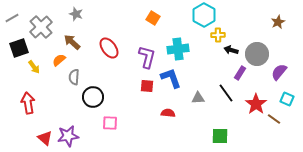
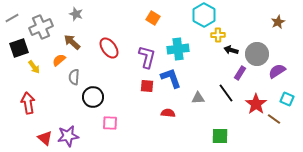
gray cross: rotated 20 degrees clockwise
purple semicircle: moved 2 px left, 1 px up; rotated 18 degrees clockwise
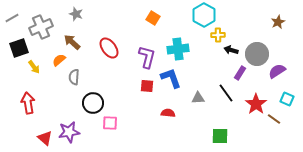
black circle: moved 6 px down
purple star: moved 1 px right, 4 px up
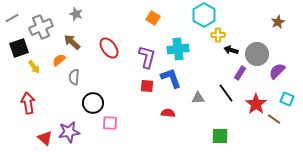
purple semicircle: rotated 12 degrees counterclockwise
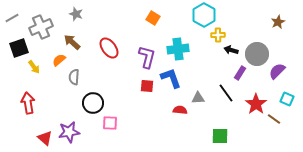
red semicircle: moved 12 px right, 3 px up
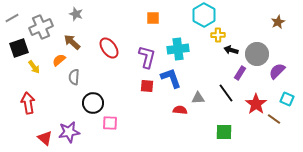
orange square: rotated 32 degrees counterclockwise
green square: moved 4 px right, 4 px up
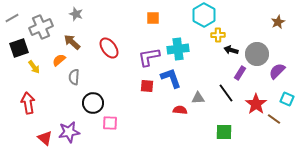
purple L-shape: moved 2 px right; rotated 115 degrees counterclockwise
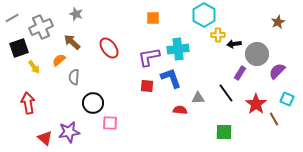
black arrow: moved 3 px right, 6 px up; rotated 24 degrees counterclockwise
brown line: rotated 24 degrees clockwise
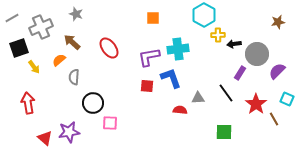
brown star: rotated 16 degrees clockwise
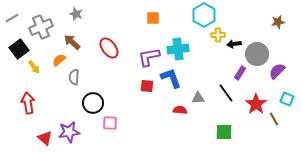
black square: moved 1 px down; rotated 18 degrees counterclockwise
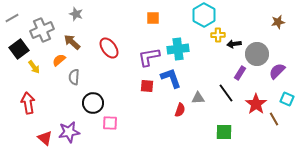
gray cross: moved 1 px right, 3 px down
red semicircle: rotated 104 degrees clockwise
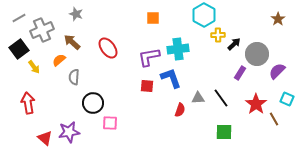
gray line: moved 7 px right
brown star: moved 3 px up; rotated 24 degrees counterclockwise
black arrow: rotated 144 degrees clockwise
red ellipse: moved 1 px left
black line: moved 5 px left, 5 px down
